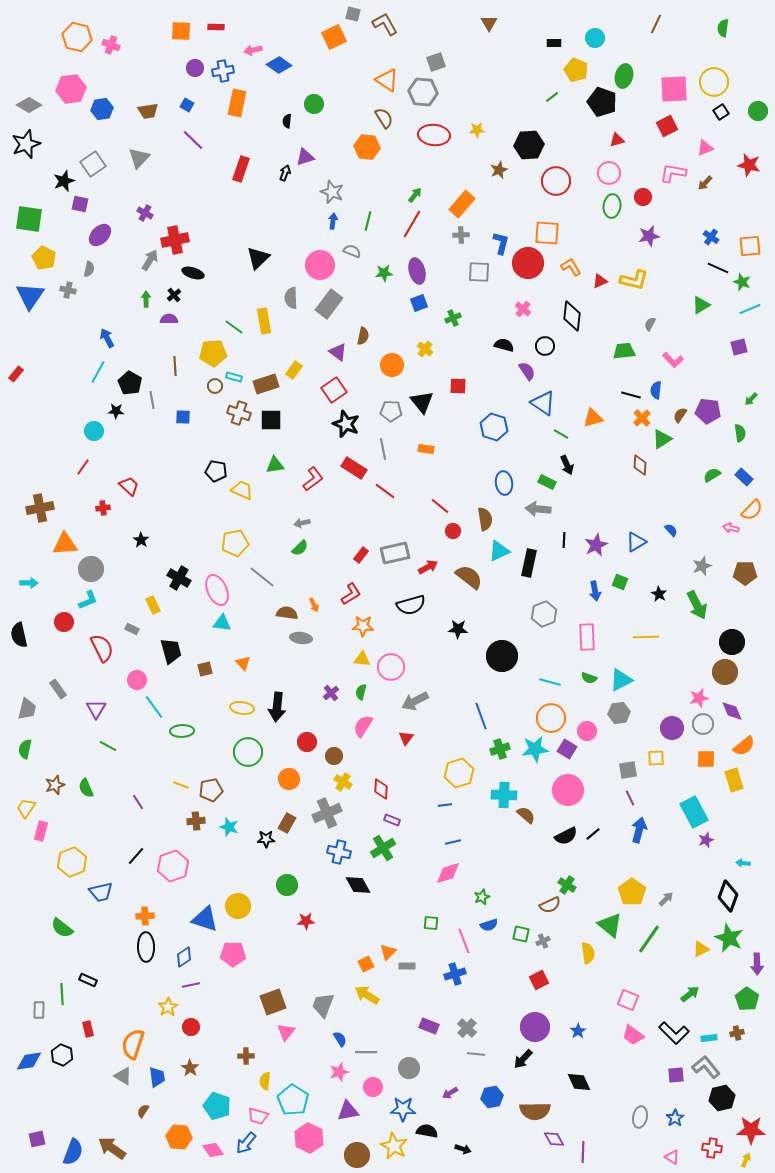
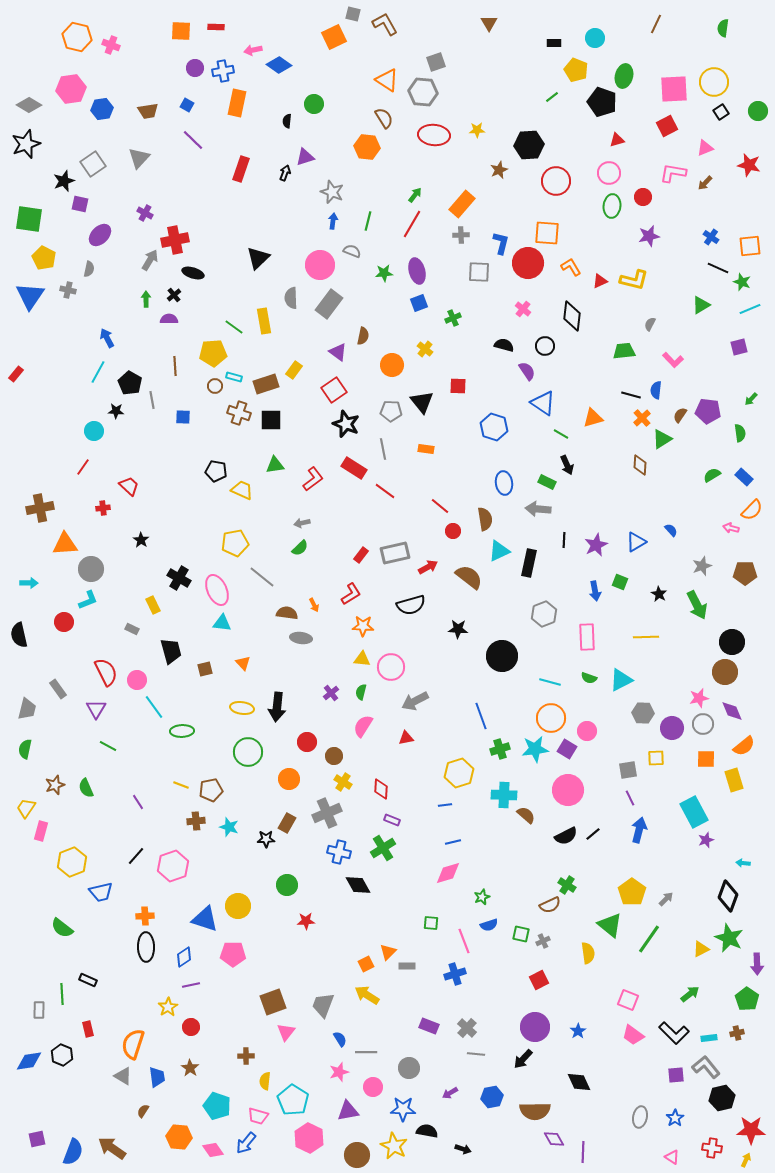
red semicircle at (102, 648): moved 4 px right, 24 px down
gray hexagon at (619, 713): moved 24 px right; rotated 10 degrees clockwise
red triangle at (406, 738): rotated 42 degrees clockwise
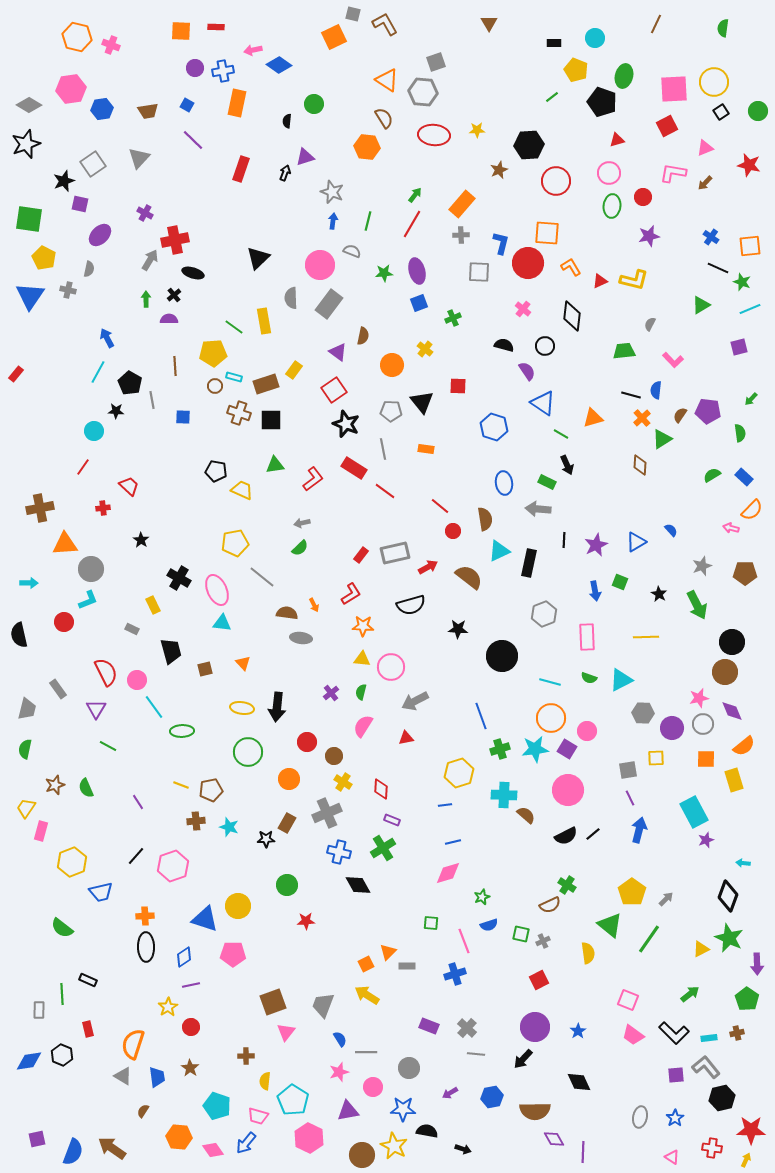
brown circle at (357, 1155): moved 5 px right
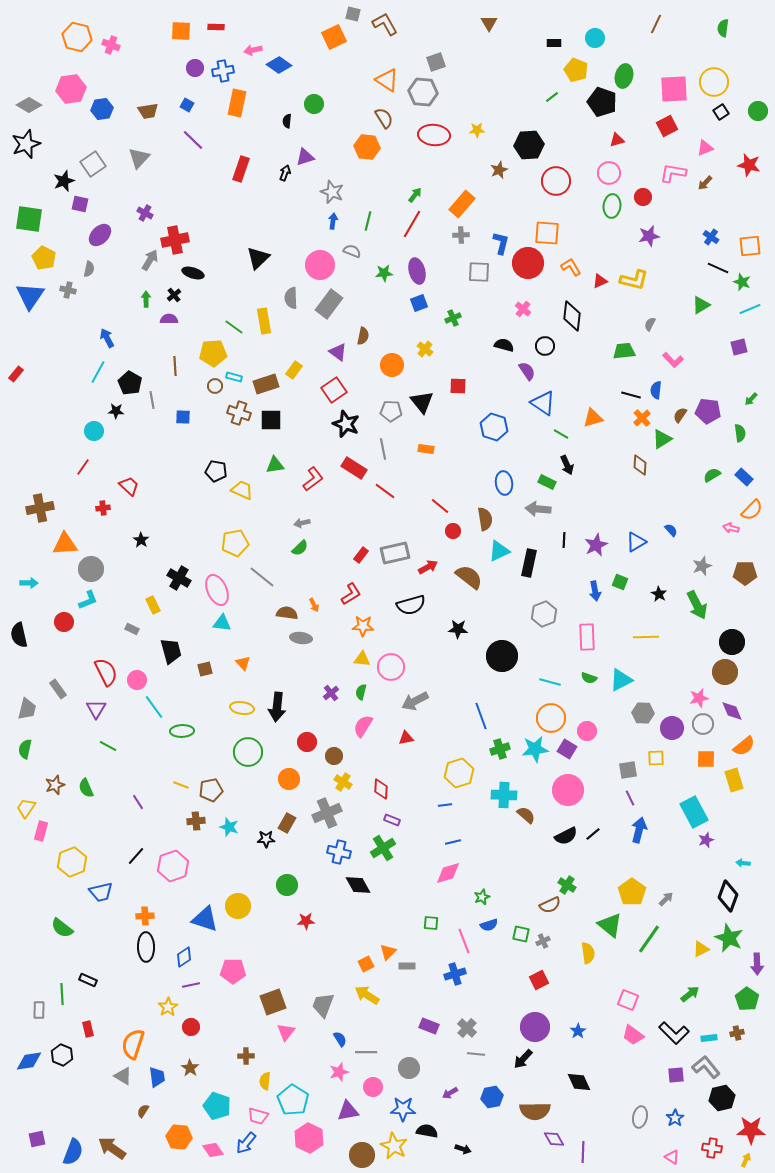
pink pentagon at (233, 954): moved 17 px down
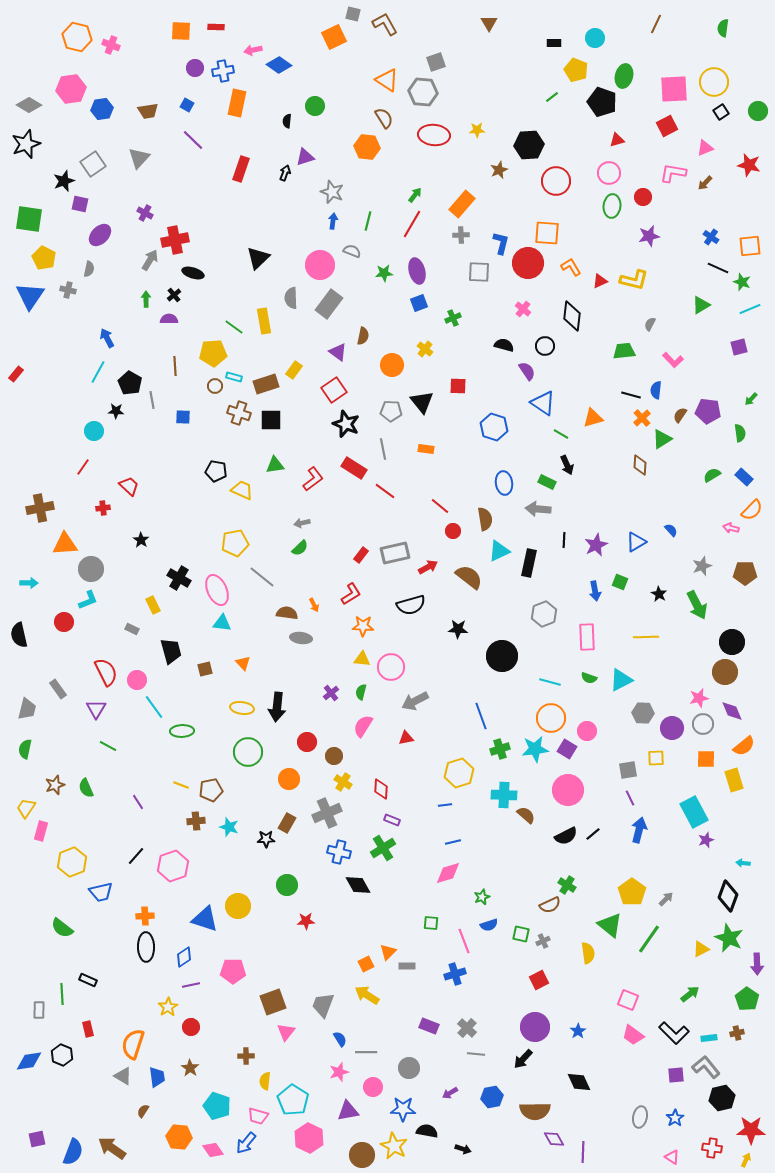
green circle at (314, 104): moved 1 px right, 2 px down
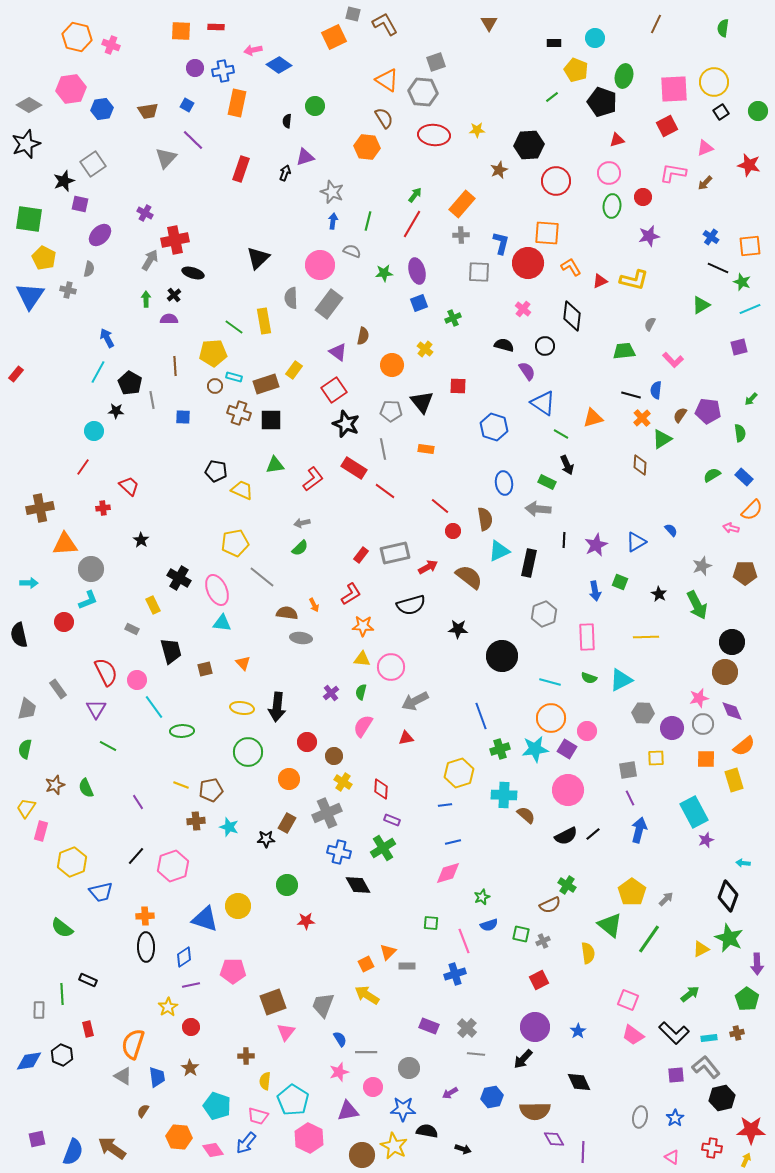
gray triangle at (139, 158): moved 27 px right
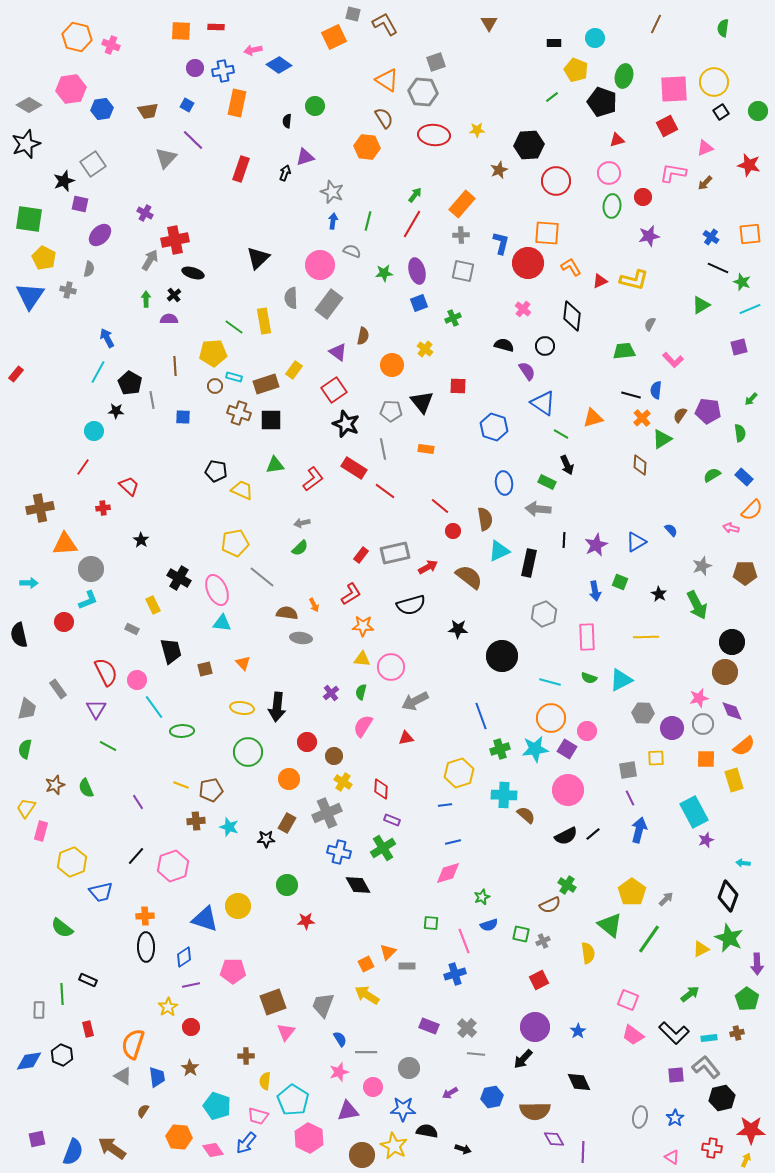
orange square at (750, 246): moved 12 px up
gray square at (479, 272): moved 16 px left, 1 px up; rotated 10 degrees clockwise
